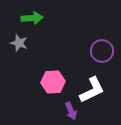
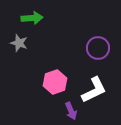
purple circle: moved 4 px left, 3 px up
pink hexagon: moved 2 px right; rotated 15 degrees counterclockwise
white L-shape: moved 2 px right
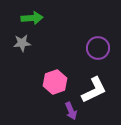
gray star: moved 3 px right; rotated 24 degrees counterclockwise
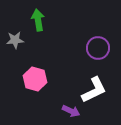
green arrow: moved 6 px right, 2 px down; rotated 95 degrees counterclockwise
gray star: moved 7 px left, 3 px up
pink hexagon: moved 20 px left, 3 px up; rotated 25 degrees counterclockwise
purple arrow: rotated 42 degrees counterclockwise
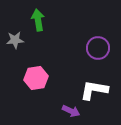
pink hexagon: moved 1 px right, 1 px up; rotated 25 degrees counterclockwise
white L-shape: rotated 144 degrees counterclockwise
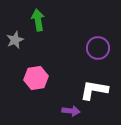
gray star: rotated 18 degrees counterclockwise
purple arrow: rotated 18 degrees counterclockwise
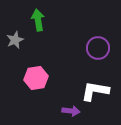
white L-shape: moved 1 px right, 1 px down
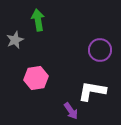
purple circle: moved 2 px right, 2 px down
white L-shape: moved 3 px left
purple arrow: rotated 48 degrees clockwise
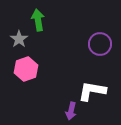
gray star: moved 4 px right, 1 px up; rotated 12 degrees counterclockwise
purple circle: moved 6 px up
pink hexagon: moved 10 px left, 9 px up; rotated 10 degrees counterclockwise
purple arrow: rotated 48 degrees clockwise
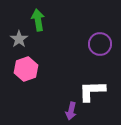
white L-shape: rotated 12 degrees counterclockwise
